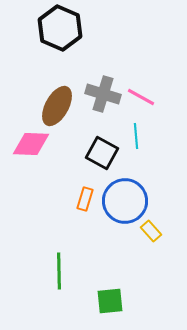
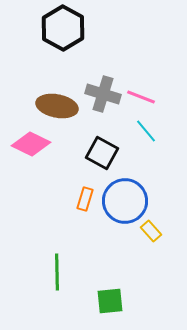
black hexagon: moved 3 px right; rotated 6 degrees clockwise
pink line: rotated 8 degrees counterclockwise
brown ellipse: rotated 72 degrees clockwise
cyan line: moved 10 px right, 5 px up; rotated 35 degrees counterclockwise
pink diamond: rotated 24 degrees clockwise
green line: moved 2 px left, 1 px down
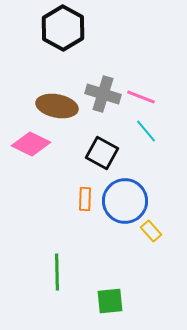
orange rectangle: rotated 15 degrees counterclockwise
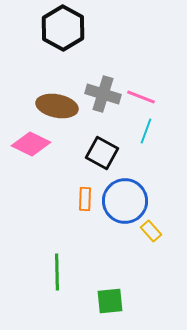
cyan line: rotated 60 degrees clockwise
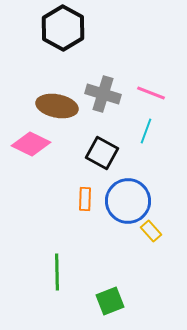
pink line: moved 10 px right, 4 px up
blue circle: moved 3 px right
green square: rotated 16 degrees counterclockwise
